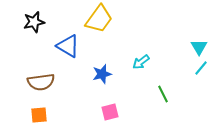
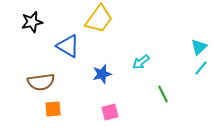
black star: moved 2 px left
cyan triangle: rotated 18 degrees clockwise
orange square: moved 14 px right, 6 px up
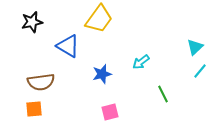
cyan triangle: moved 4 px left
cyan line: moved 1 px left, 3 px down
orange square: moved 19 px left
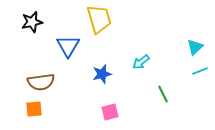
yellow trapezoid: rotated 52 degrees counterclockwise
blue triangle: rotated 30 degrees clockwise
cyan line: rotated 28 degrees clockwise
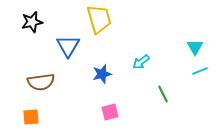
cyan triangle: rotated 18 degrees counterclockwise
orange square: moved 3 px left, 8 px down
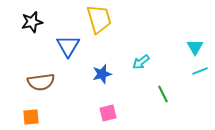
pink square: moved 2 px left, 1 px down
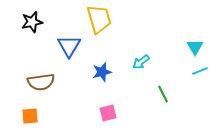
blue triangle: moved 1 px right
blue star: moved 2 px up
orange square: moved 1 px left, 1 px up
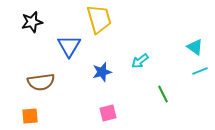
cyan triangle: rotated 24 degrees counterclockwise
cyan arrow: moved 1 px left, 1 px up
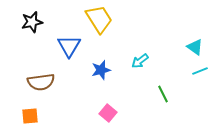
yellow trapezoid: rotated 16 degrees counterclockwise
blue star: moved 1 px left, 2 px up
pink square: rotated 36 degrees counterclockwise
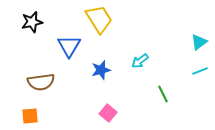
cyan triangle: moved 4 px right, 5 px up; rotated 48 degrees clockwise
